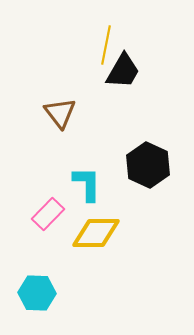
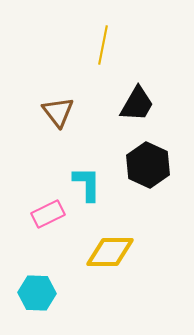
yellow line: moved 3 px left
black trapezoid: moved 14 px right, 33 px down
brown triangle: moved 2 px left, 1 px up
pink rectangle: rotated 20 degrees clockwise
yellow diamond: moved 14 px right, 19 px down
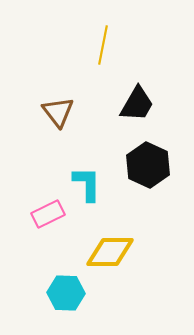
cyan hexagon: moved 29 px right
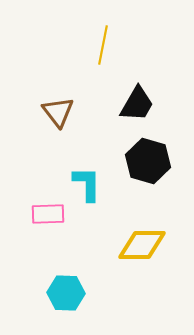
black hexagon: moved 4 px up; rotated 9 degrees counterclockwise
pink rectangle: rotated 24 degrees clockwise
yellow diamond: moved 32 px right, 7 px up
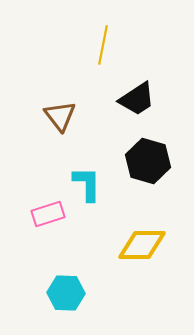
black trapezoid: moved 5 px up; rotated 27 degrees clockwise
brown triangle: moved 2 px right, 4 px down
pink rectangle: rotated 16 degrees counterclockwise
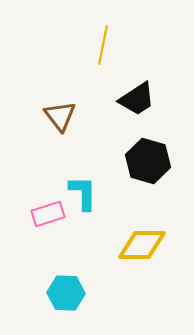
cyan L-shape: moved 4 px left, 9 px down
